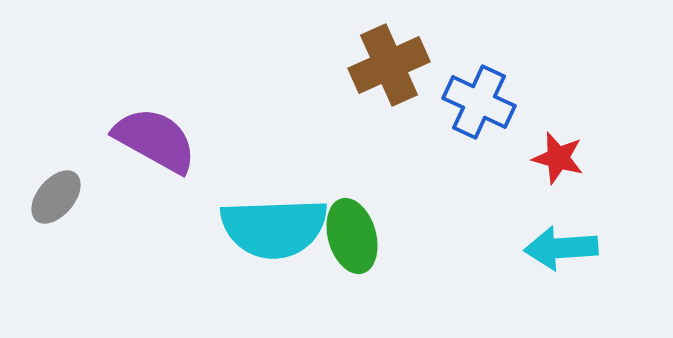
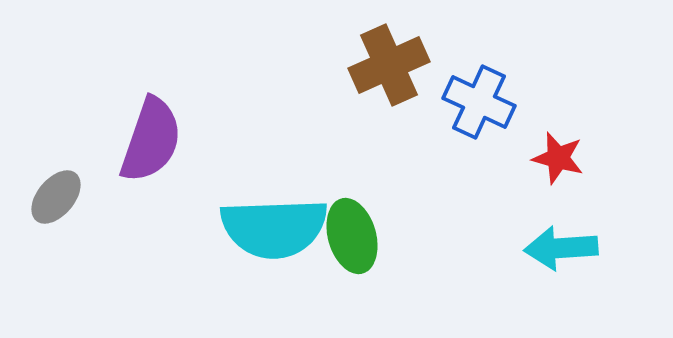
purple semicircle: moved 4 px left; rotated 80 degrees clockwise
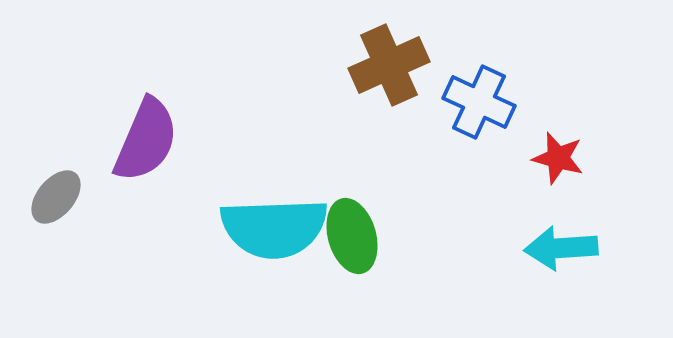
purple semicircle: moved 5 px left; rotated 4 degrees clockwise
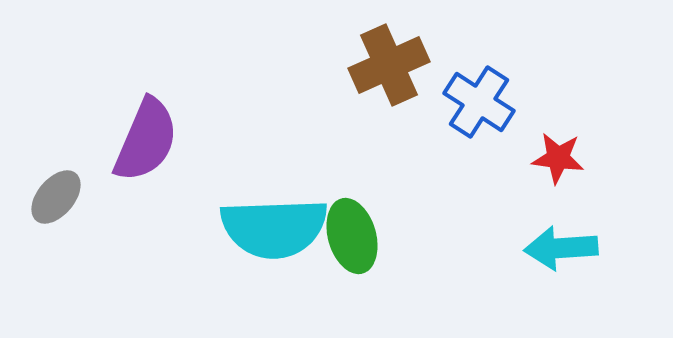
blue cross: rotated 8 degrees clockwise
red star: rotated 8 degrees counterclockwise
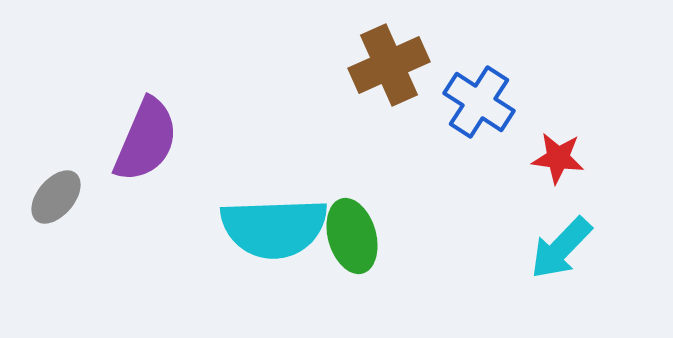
cyan arrow: rotated 42 degrees counterclockwise
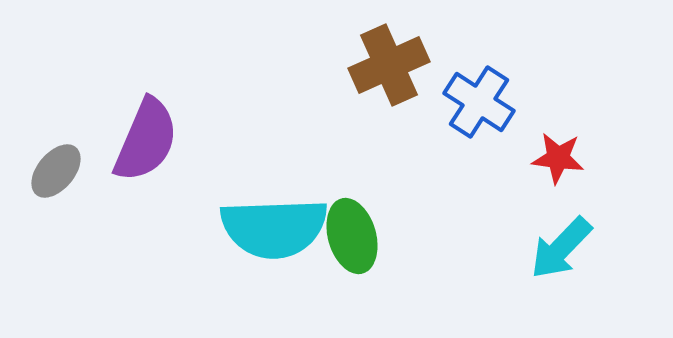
gray ellipse: moved 26 px up
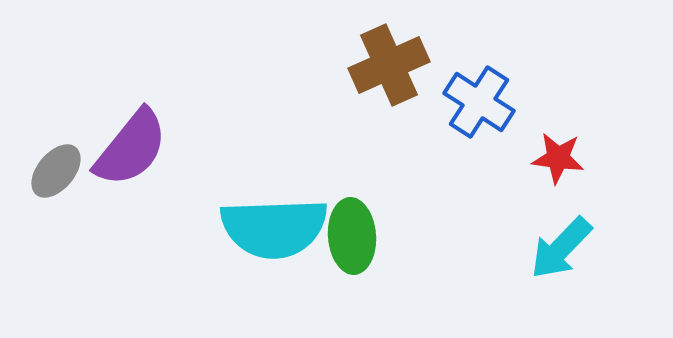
purple semicircle: moved 15 px left, 8 px down; rotated 16 degrees clockwise
green ellipse: rotated 12 degrees clockwise
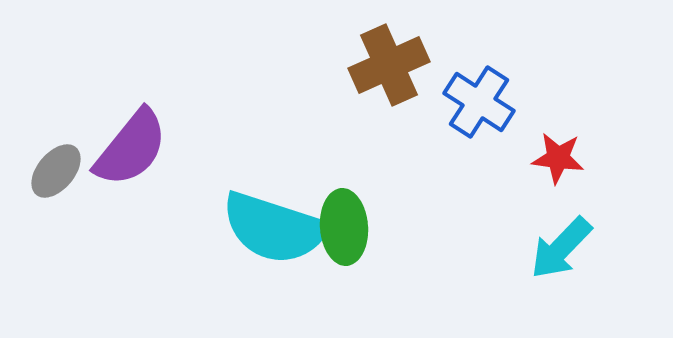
cyan semicircle: rotated 20 degrees clockwise
green ellipse: moved 8 px left, 9 px up
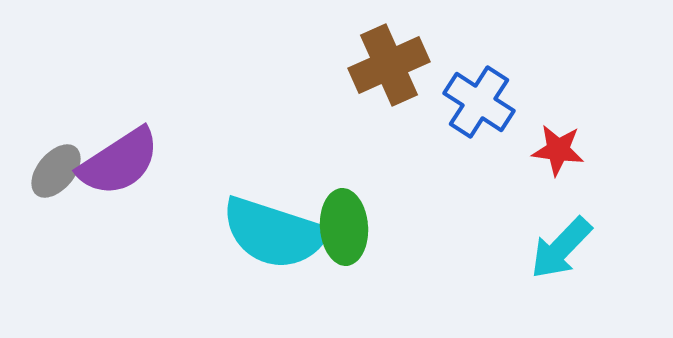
purple semicircle: moved 12 px left, 14 px down; rotated 18 degrees clockwise
red star: moved 8 px up
cyan semicircle: moved 5 px down
